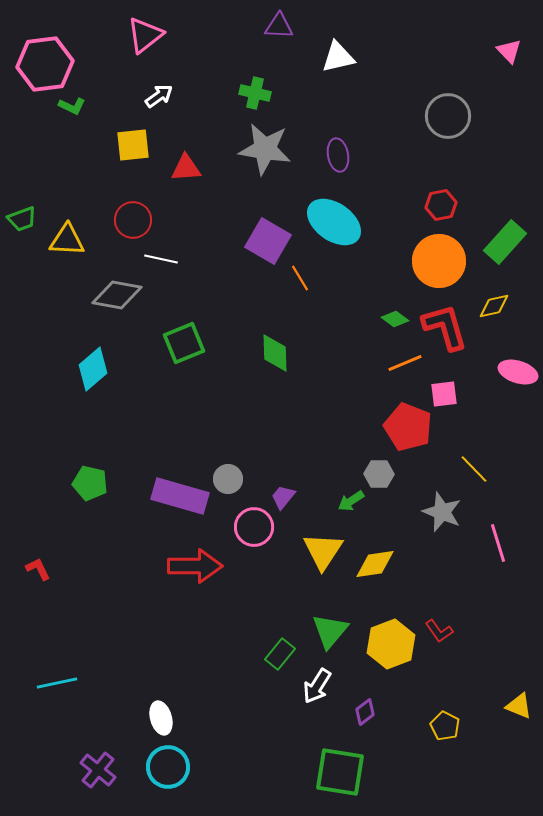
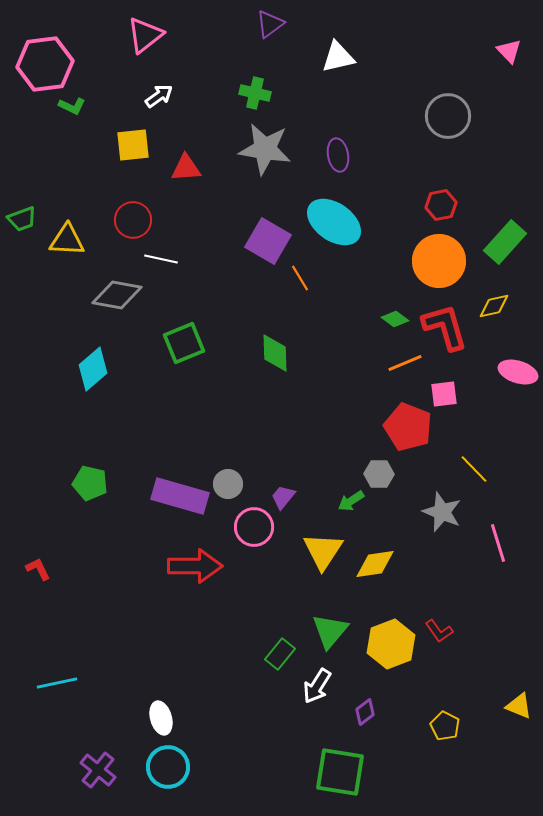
purple triangle at (279, 26): moved 9 px left, 2 px up; rotated 40 degrees counterclockwise
gray circle at (228, 479): moved 5 px down
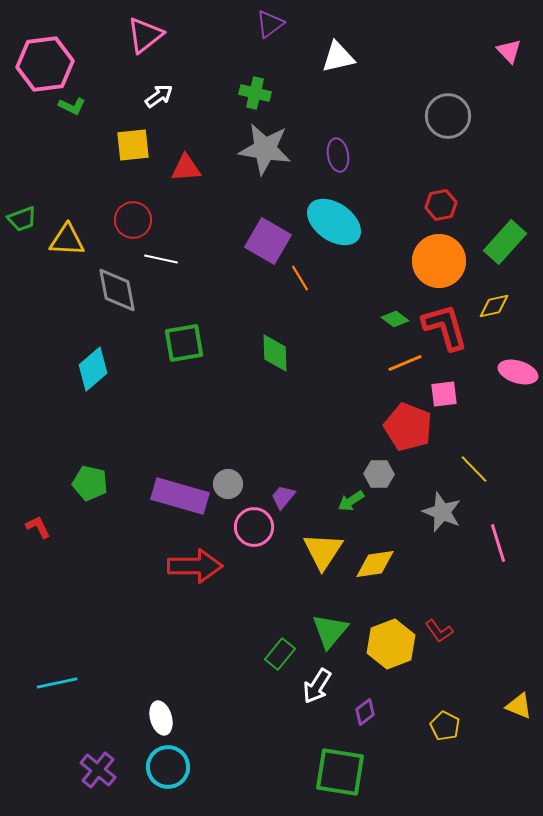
gray diamond at (117, 295): moved 5 px up; rotated 69 degrees clockwise
green square at (184, 343): rotated 12 degrees clockwise
red L-shape at (38, 569): moved 42 px up
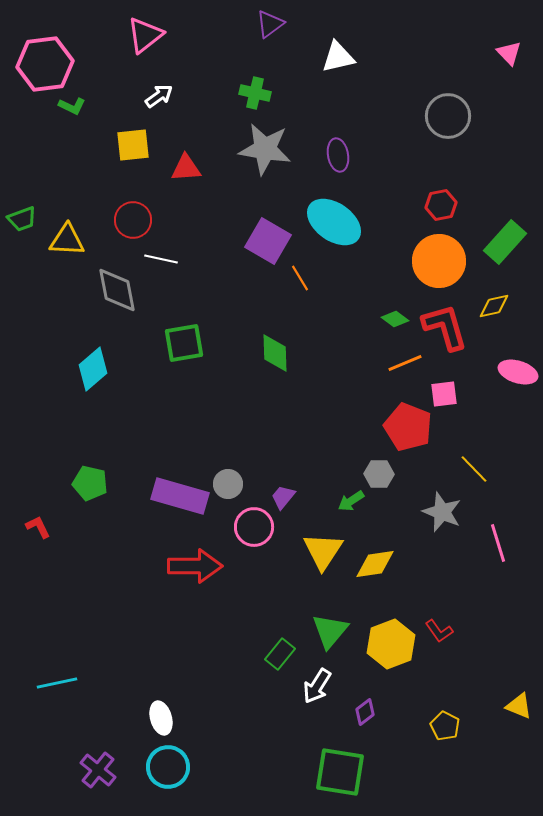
pink triangle at (509, 51): moved 2 px down
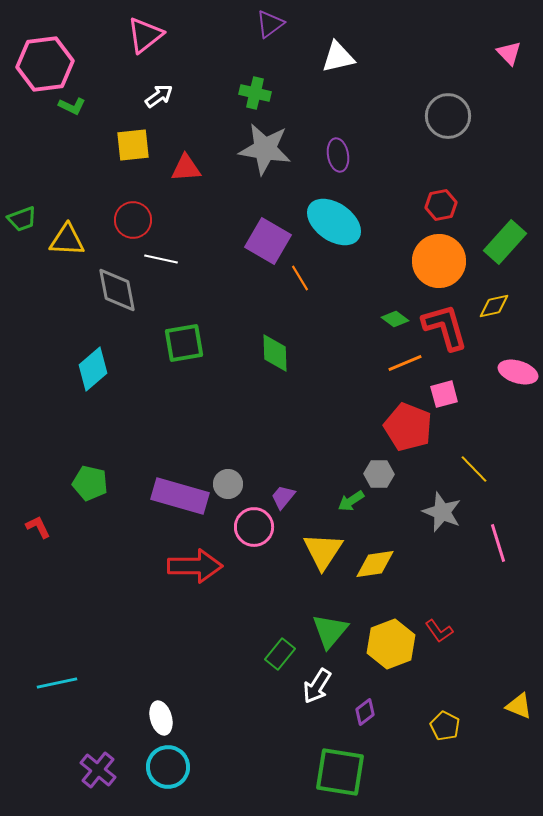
pink square at (444, 394): rotated 8 degrees counterclockwise
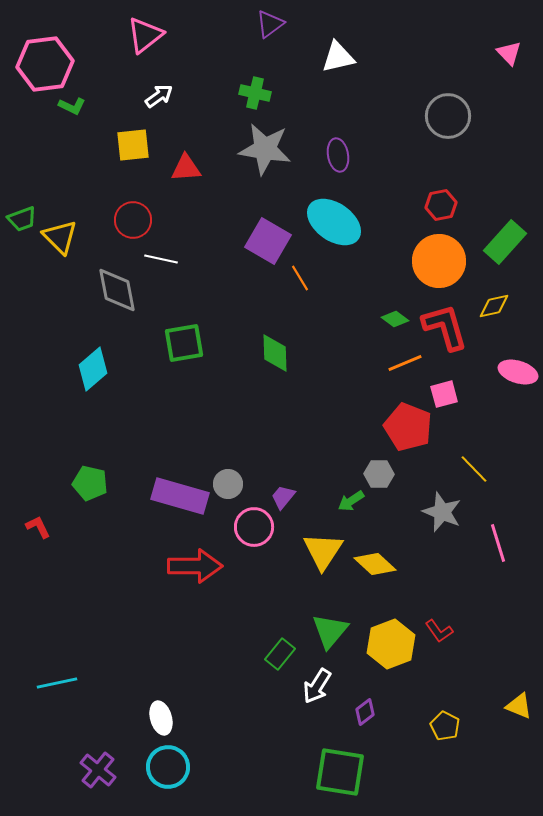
yellow triangle at (67, 240): moved 7 px left, 3 px up; rotated 42 degrees clockwise
yellow diamond at (375, 564): rotated 51 degrees clockwise
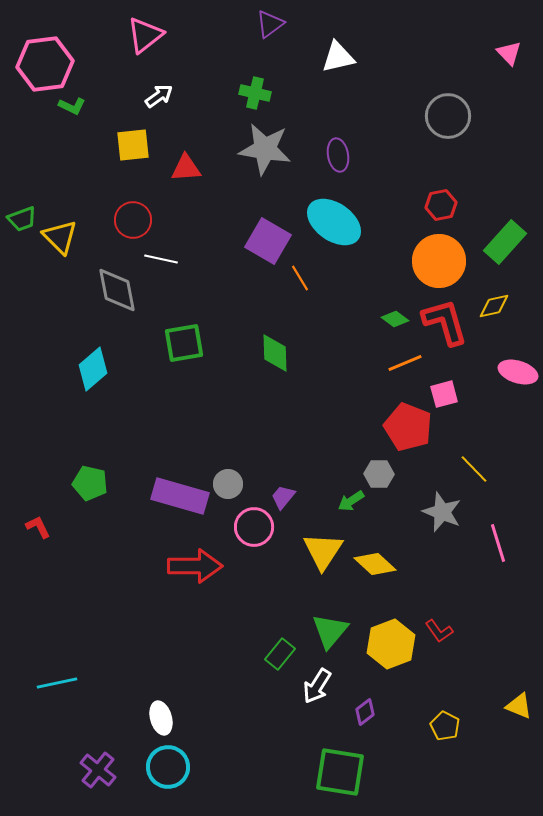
red L-shape at (445, 327): moved 5 px up
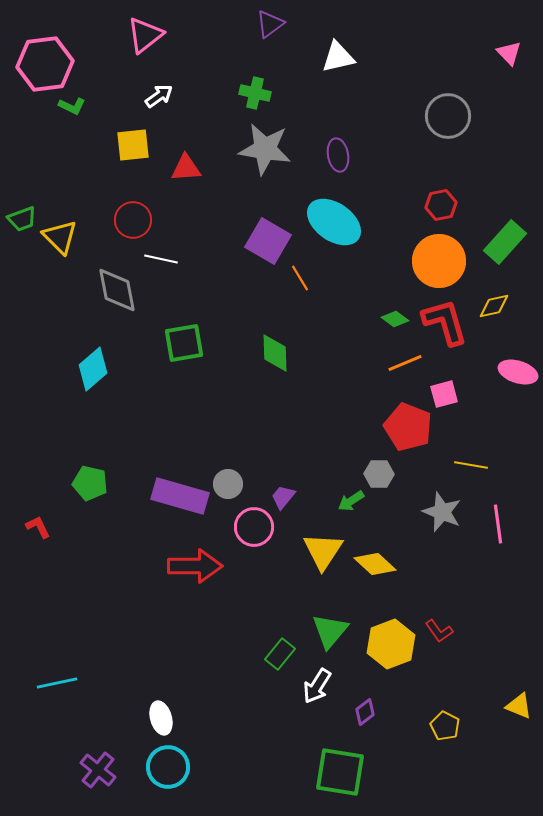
yellow line at (474, 469): moved 3 px left, 4 px up; rotated 36 degrees counterclockwise
pink line at (498, 543): moved 19 px up; rotated 9 degrees clockwise
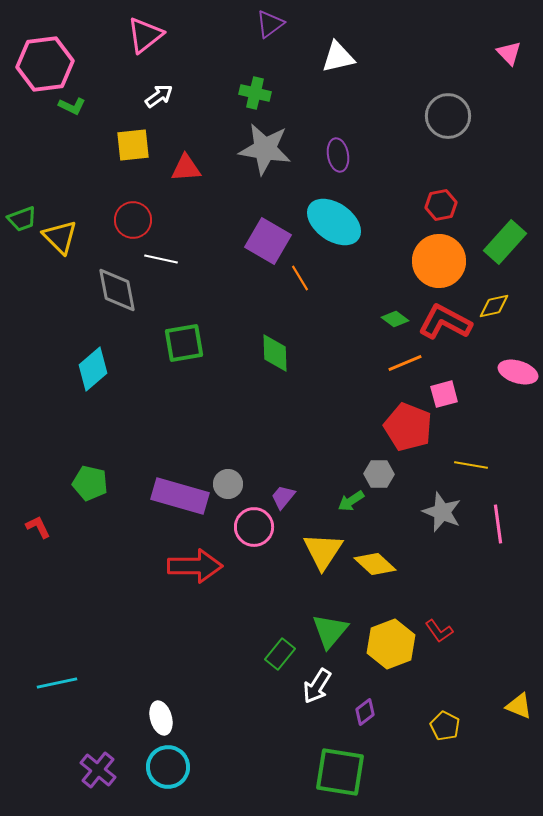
red L-shape at (445, 322): rotated 46 degrees counterclockwise
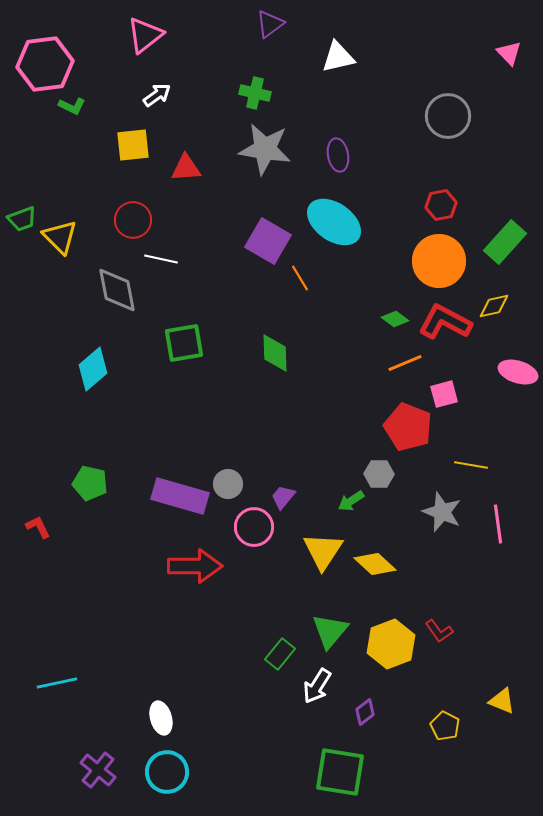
white arrow at (159, 96): moved 2 px left, 1 px up
yellow triangle at (519, 706): moved 17 px left, 5 px up
cyan circle at (168, 767): moved 1 px left, 5 px down
